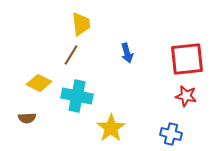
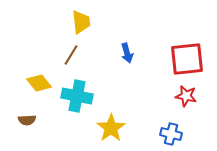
yellow trapezoid: moved 2 px up
yellow diamond: rotated 25 degrees clockwise
brown semicircle: moved 2 px down
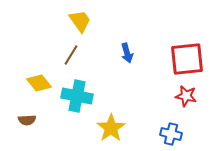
yellow trapezoid: moved 1 px left, 1 px up; rotated 30 degrees counterclockwise
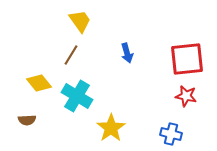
cyan cross: rotated 20 degrees clockwise
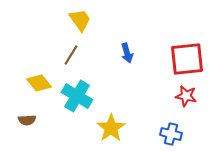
yellow trapezoid: moved 1 px up
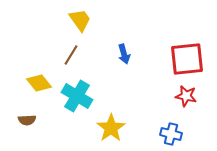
blue arrow: moved 3 px left, 1 px down
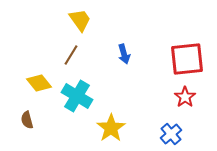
red star: moved 1 px left, 1 px down; rotated 25 degrees clockwise
brown semicircle: rotated 78 degrees clockwise
blue cross: rotated 35 degrees clockwise
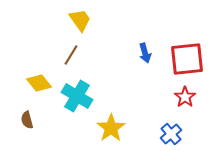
blue arrow: moved 21 px right, 1 px up
